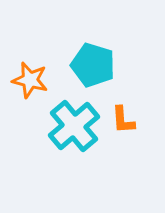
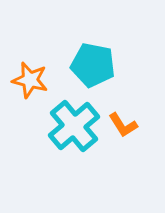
cyan pentagon: rotated 6 degrees counterclockwise
orange L-shape: moved 5 px down; rotated 28 degrees counterclockwise
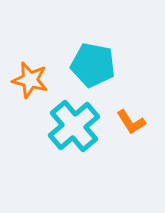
orange L-shape: moved 8 px right, 3 px up
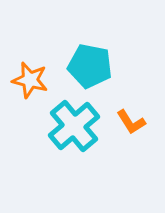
cyan pentagon: moved 3 px left, 1 px down
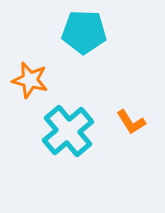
cyan pentagon: moved 6 px left, 34 px up; rotated 9 degrees counterclockwise
cyan cross: moved 6 px left, 5 px down
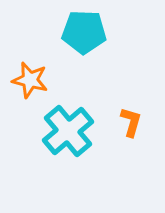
orange L-shape: rotated 132 degrees counterclockwise
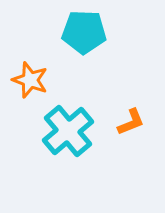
orange star: rotated 6 degrees clockwise
orange L-shape: rotated 52 degrees clockwise
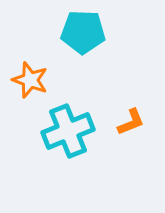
cyan pentagon: moved 1 px left
cyan cross: rotated 18 degrees clockwise
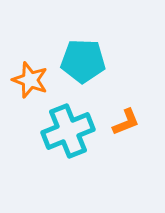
cyan pentagon: moved 29 px down
orange L-shape: moved 5 px left
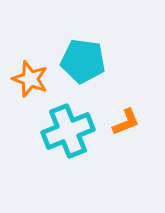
cyan pentagon: rotated 6 degrees clockwise
orange star: moved 1 px up
